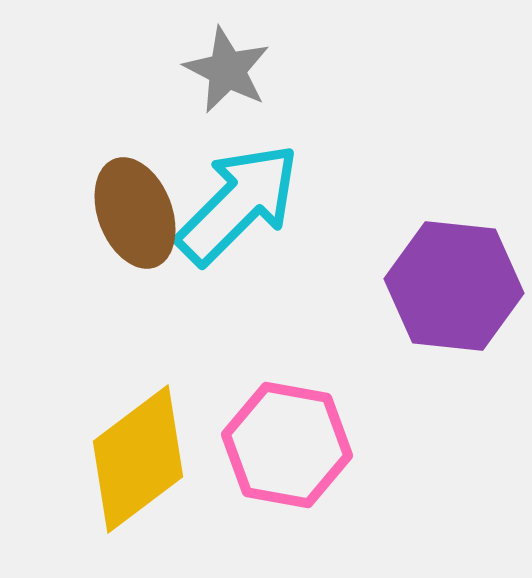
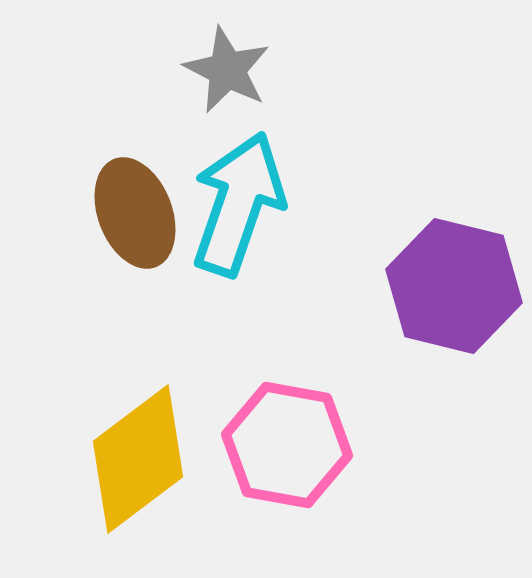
cyan arrow: rotated 26 degrees counterclockwise
purple hexagon: rotated 8 degrees clockwise
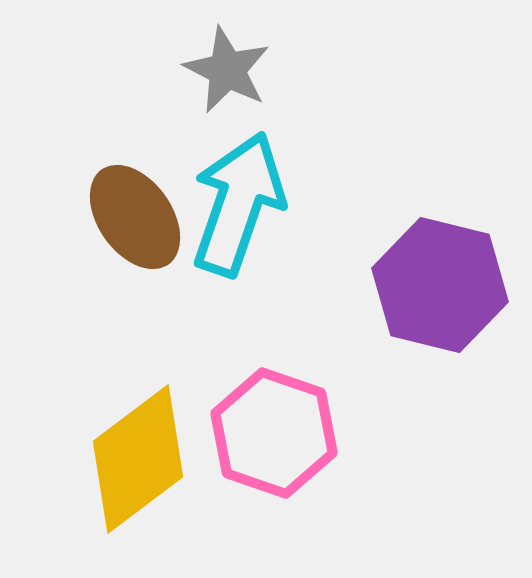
brown ellipse: moved 4 px down; rotated 14 degrees counterclockwise
purple hexagon: moved 14 px left, 1 px up
pink hexagon: moved 13 px left, 12 px up; rotated 9 degrees clockwise
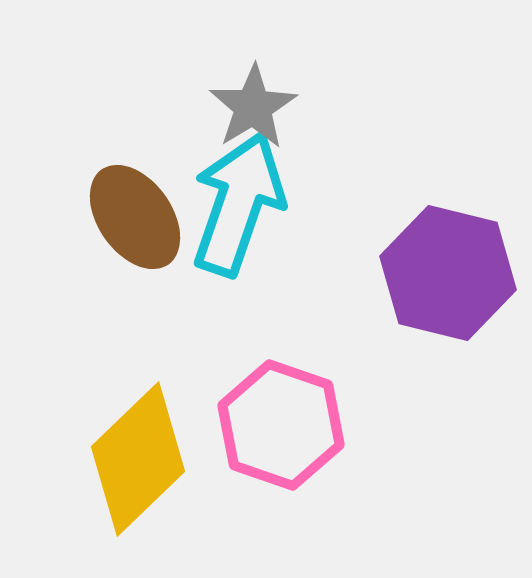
gray star: moved 26 px right, 37 px down; rotated 14 degrees clockwise
purple hexagon: moved 8 px right, 12 px up
pink hexagon: moved 7 px right, 8 px up
yellow diamond: rotated 7 degrees counterclockwise
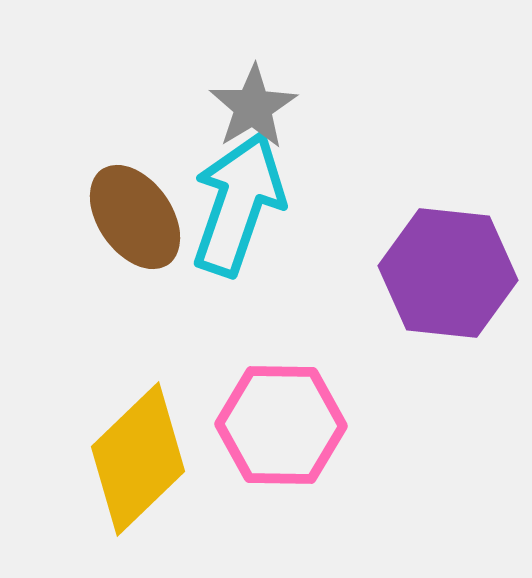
purple hexagon: rotated 8 degrees counterclockwise
pink hexagon: rotated 18 degrees counterclockwise
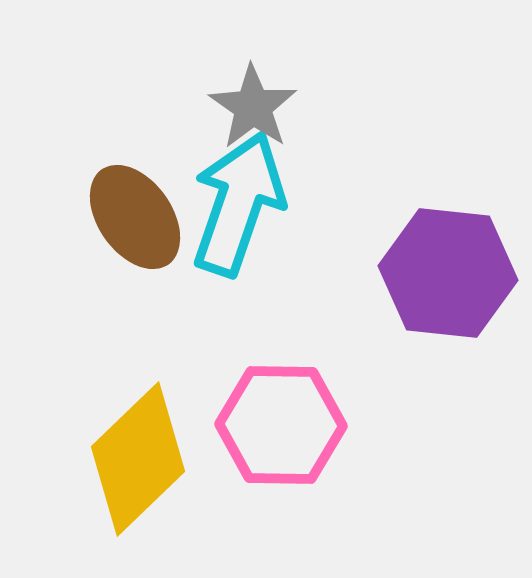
gray star: rotated 6 degrees counterclockwise
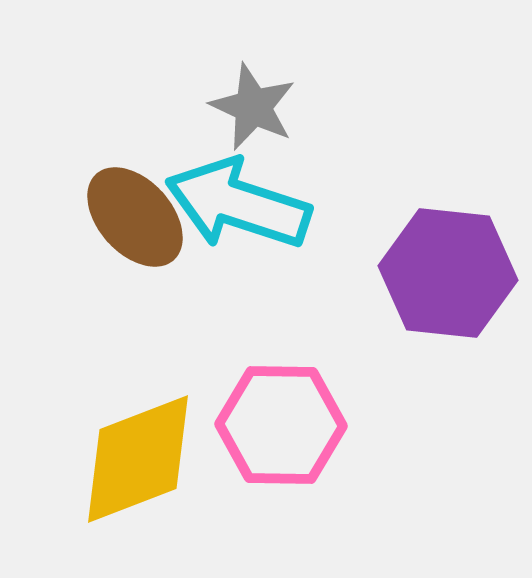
gray star: rotated 10 degrees counterclockwise
cyan arrow: rotated 91 degrees counterclockwise
brown ellipse: rotated 7 degrees counterclockwise
yellow diamond: rotated 23 degrees clockwise
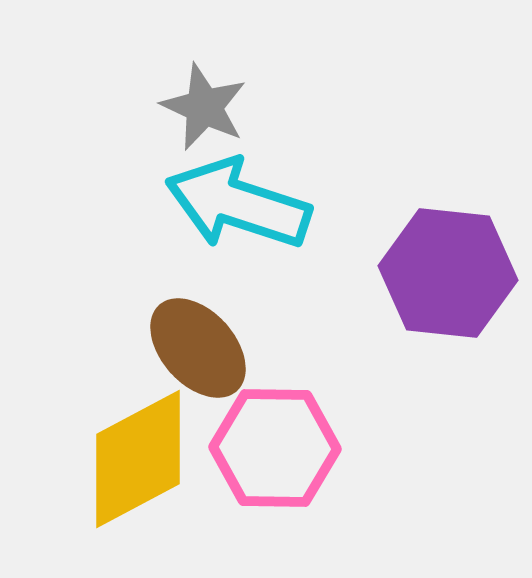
gray star: moved 49 px left
brown ellipse: moved 63 px right, 131 px down
pink hexagon: moved 6 px left, 23 px down
yellow diamond: rotated 7 degrees counterclockwise
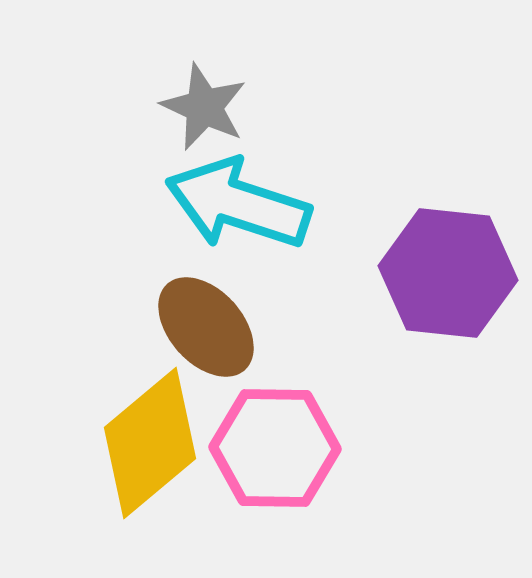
brown ellipse: moved 8 px right, 21 px up
yellow diamond: moved 12 px right, 16 px up; rotated 12 degrees counterclockwise
